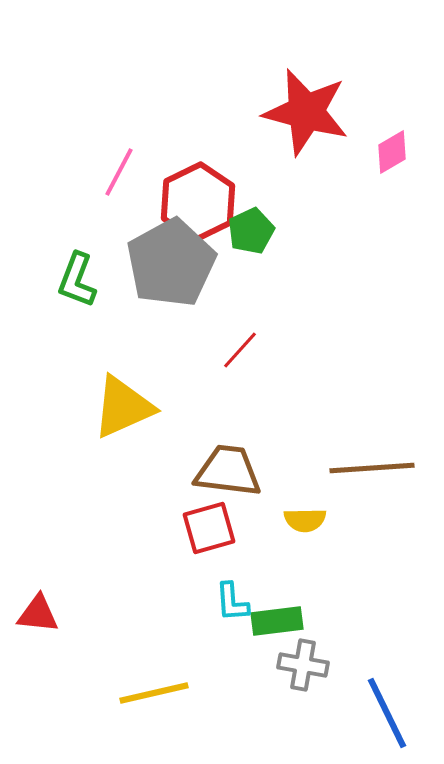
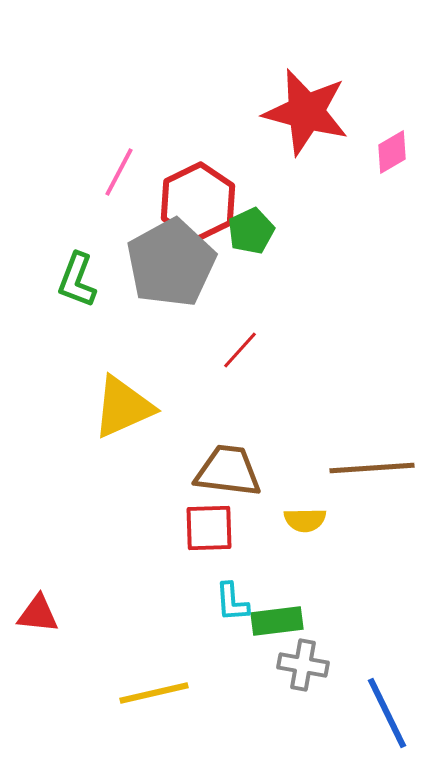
red square: rotated 14 degrees clockwise
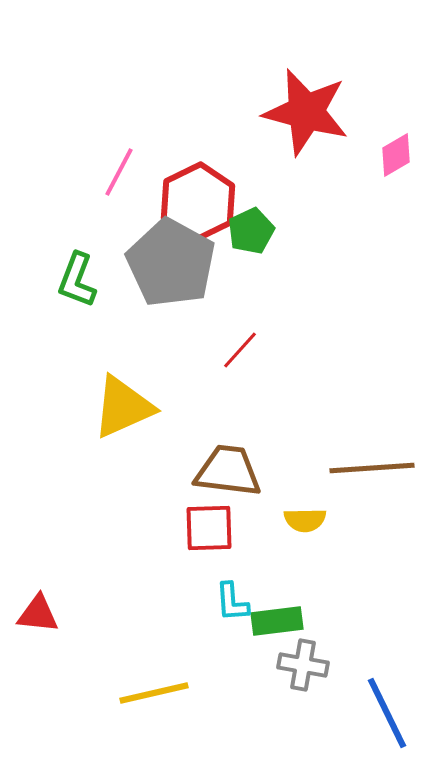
pink diamond: moved 4 px right, 3 px down
gray pentagon: rotated 14 degrees counterclockwise
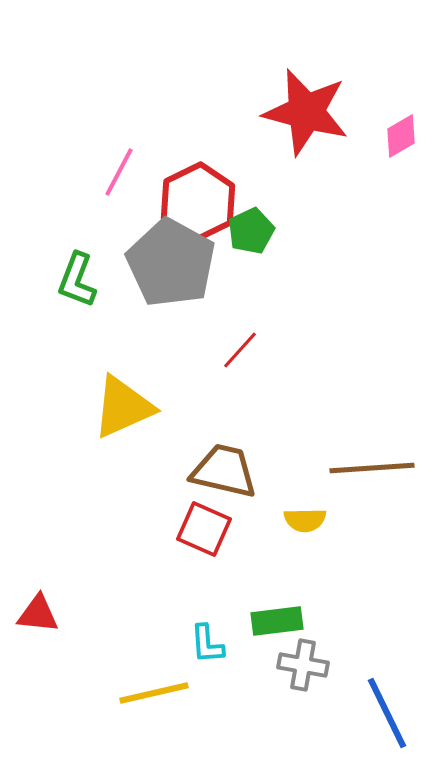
pink diamond: moved 5 px right, 19 px up
brown trapezoid: moved 4 px left; rotated 6 degrees clockwise
red square: moved 5 px left, 1 px down; rotated 26 degrees clockwise
cyan L-shape: moved 25 px left, 42 px down
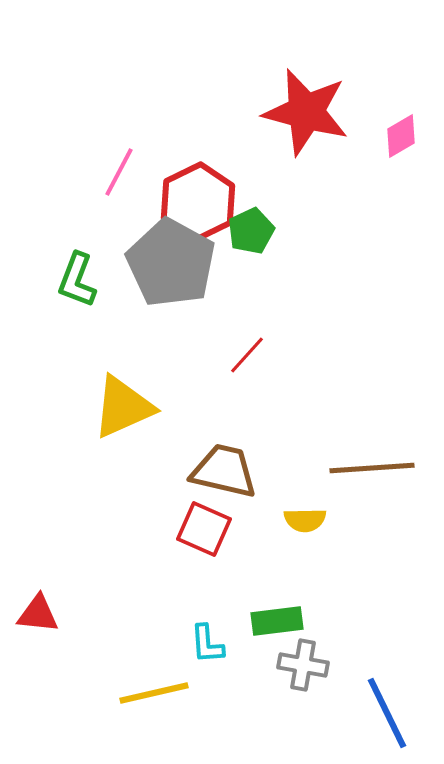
red line: moved 7 px right, 5 px down
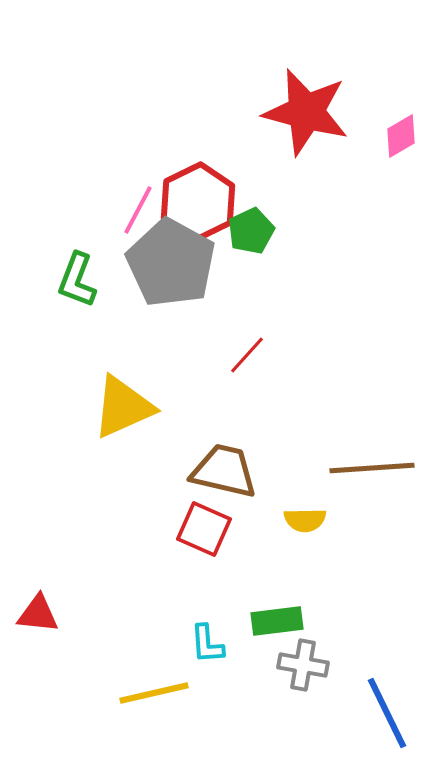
pink line: moved 19 px right, 38 px down
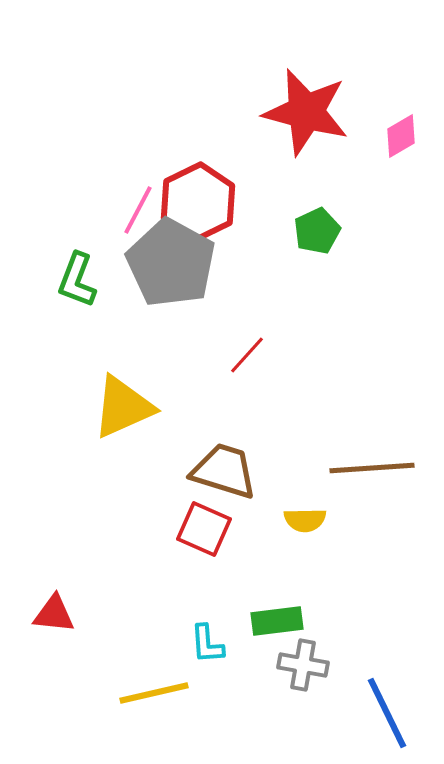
green pentagon: moved 66 px right
brown trapezoid: rotated 4 degrees clockwise
red triangle: moved 16 px right
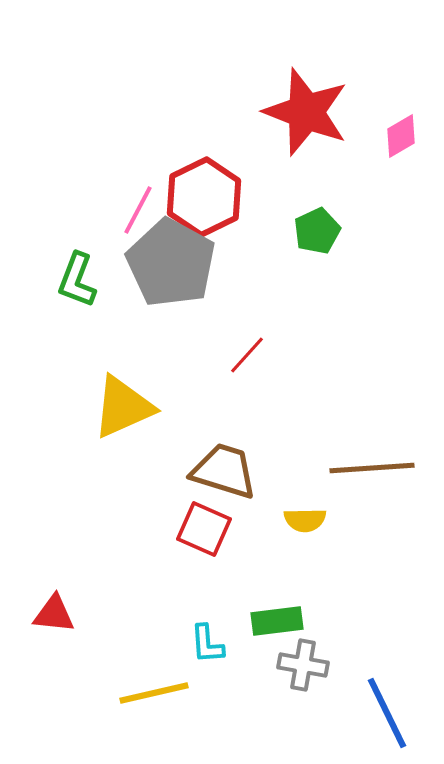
red star: rotated 6 degrees clockwise
red hexagon: moved 6 px right, 5 px up
